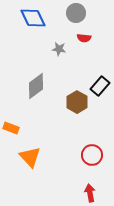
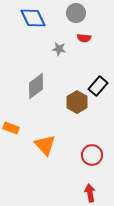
black rectangle: moved 2 px left
orange triangle: moved 15 px right, 12 px up
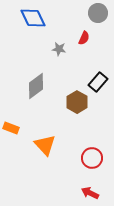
gray circle: moved 22 px right
red semicircle: rotated 72 degrees counterclockwise
black rectangle: moved 4 px up
red circle: moved 3 px down
red arrow: rotated 54 degrees counterclockwise
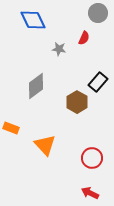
blue diamond: moved 2 px down
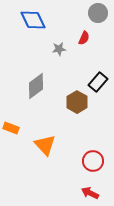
gray star: rotated 16 degrees counterclockwise
red circle: moved 1 px right, 3 px down
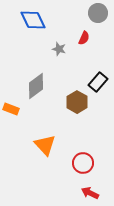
gray star: rotated 24 degrees clockwise
orange rectangle: moved 19 px up
red circle: moved 10 px left, 2 px down
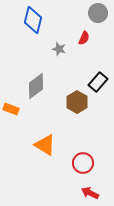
blue diamond: rotated 40 degrees clockwise
orange triangle: rotated 15 degrees counterclockwise
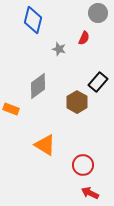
gray diamond: moved 2 px right
red circle: moved 2 px down
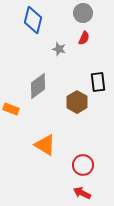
gray circle: moved 15 px left
black rectangle: rotated 48 degrees counterclockwise
red arrow: moved 8 px left
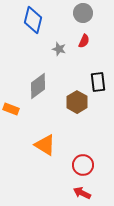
red semicircle: moved 3 px down
